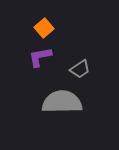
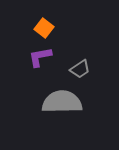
orange square: rotated 12 degrees counterclockwise
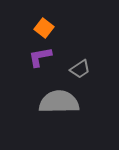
gray semicircle: moved 3 px left
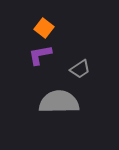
purple L-shape: moved 2 px up
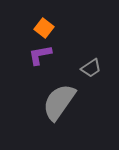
gray trapezoid: moved 11 px right, 1 px up
gray semicircle: rotated 54 degrees counterclockwise
